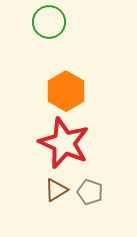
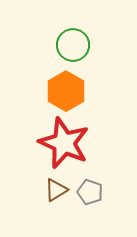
green circle: moved 24 px right, 23 px down
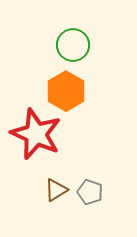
red star: moved 28 px left, 9 px up
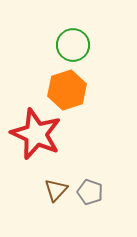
orange hexagon: moved 1 px right, 1 px up; rotated 12 degrees clockwise
brown triangle: rotated 15 degrees counterclockwise
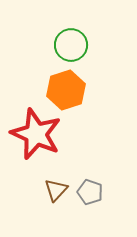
green circle: moved 2 px left
orange hexagon: moved 1 px left
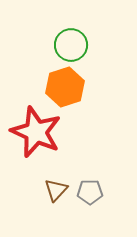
orange hexagon: moved 1 px left, 3 px up
red star: moved 2 px up
gray pentagon: rotated 20 degrees counterclockwise
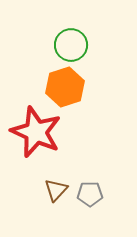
gray pentagon: moved 2 px down
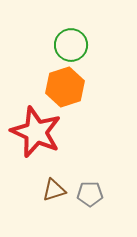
brown triangle: moved 2 px left; rotated 30 degrees clockwise
